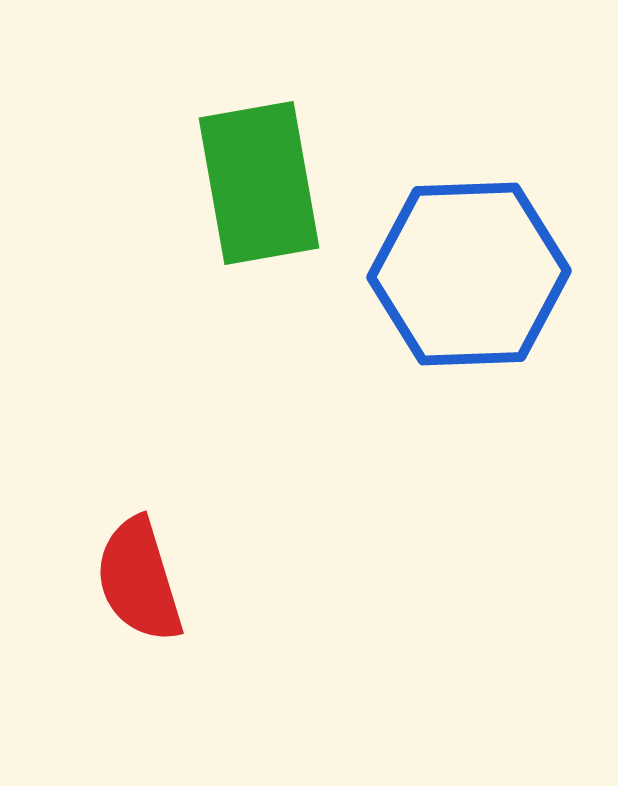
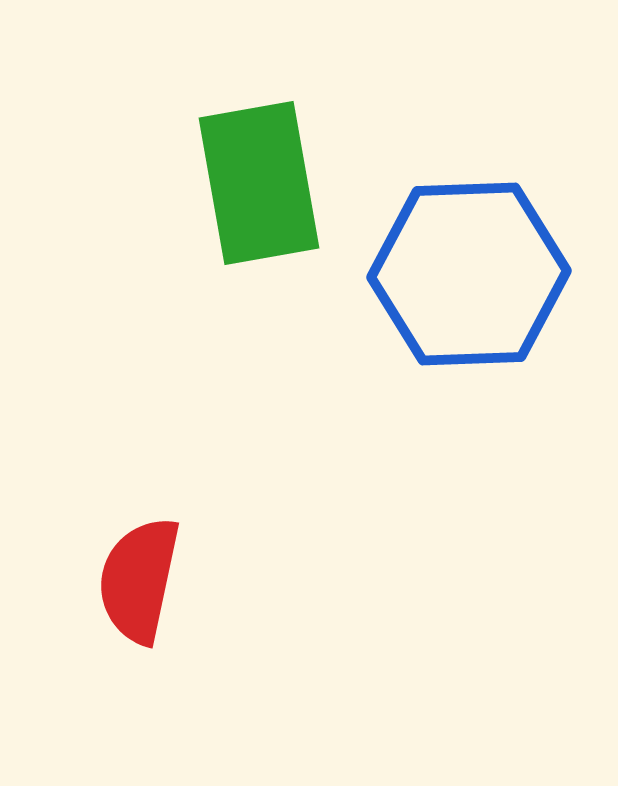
red semicircle: rotated 29 degrees clockwise
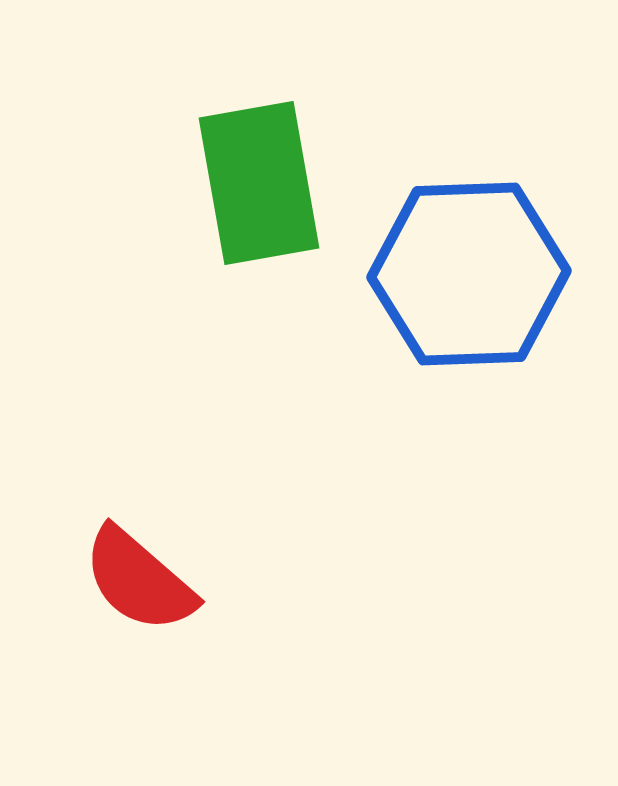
red semicircle: rotated 61 degrees counterclockwise
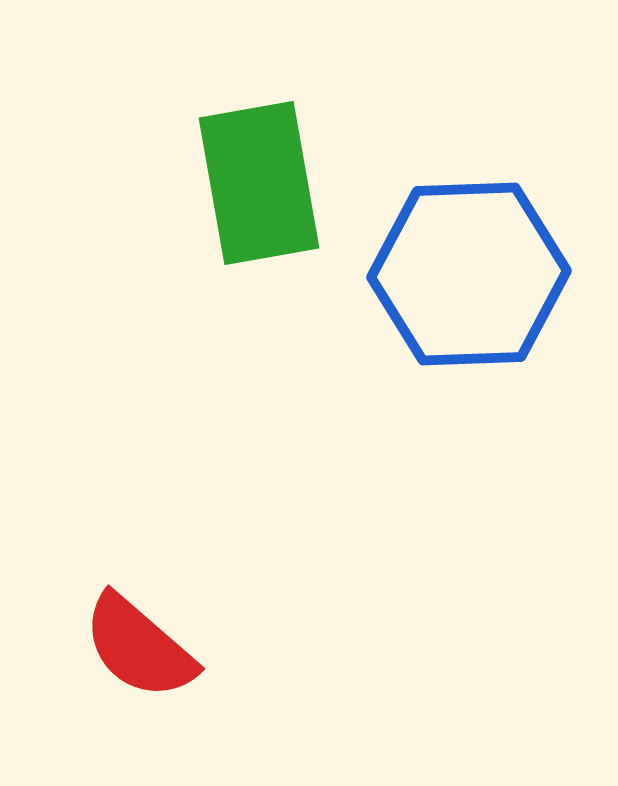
red semicircle: moved 67 px down
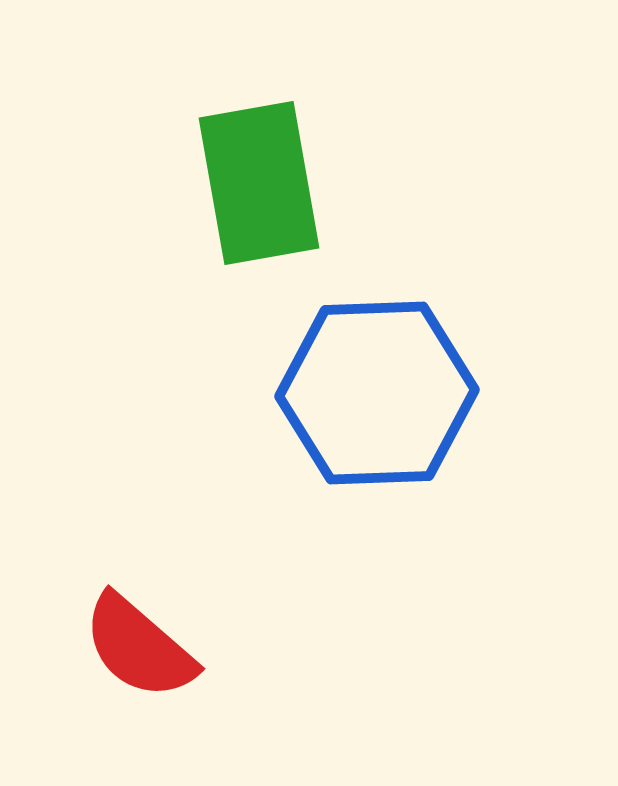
blue hexagon: moved 92 px left, 119 px down
